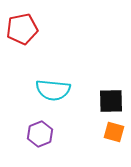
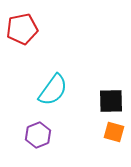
cyan semicircle: rotated 60 degrees counterclockwise
purple hexagon: moved 2 px left, 1 px down
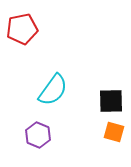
purple hexagon: rotated 15 degrees counterclockwise
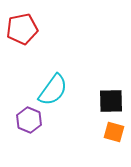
purple hexagon: moved 9 px left, 15 px up
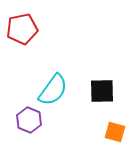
black square: moved 9 px left, 10 px up
orange square: moved 1 px right
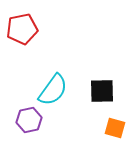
purple hexagon: rotated 25 degrees clockwise
orange square: moved 4 px up
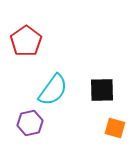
red pentagon: moved 4 px right, 12 px down; rotated 24 degrees counterclockwise
black square: moved 1 px up
purple hexagon: moved 1 px right, 3 px down
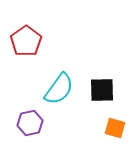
cyan semicircle: moved 6 px right, 1 px up
